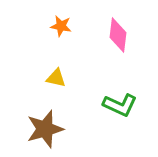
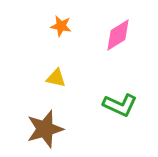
pink diamond: rotated 52 degrees clockwise
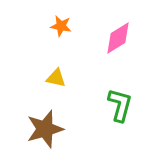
pink diamond: moved 3 px down
green L-shape: rotated 100 degrees counterclockwise
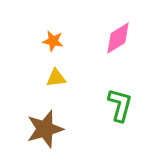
orange star: moved 8 px left, 15 px down
yellow triangle: rotated 20 degrees counterclockwise
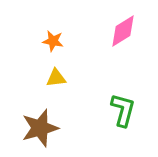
pink diamond: moved 5 px right, 7 px up
green L-shape: moved 3 px right, 5 px down
brown star: moved 5 px left, 1 px up
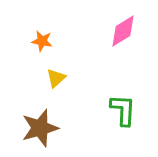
orange star: moved 11 px left
yellow triangle: rotated 35 degrees counterclockwise
green L-shape: rotated 12 degrees counterclockwise
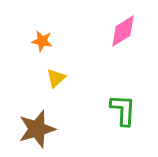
brown star: moved 3 px left, 1 px down
